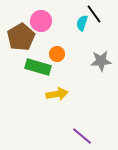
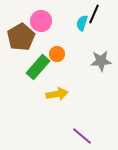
black line: rotated 60 degrees clockwise
green rectangle: rotated 65 degrees counterclockwise
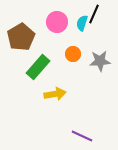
pink circle: moved 16 px right, 1 px down
orange circle: moved 16 px right
gray star: moved 1 px left
yellow arrow: moved 2 px left
purple line: rotated 15 degrees counterclockwise
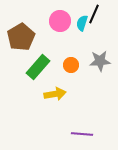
pink circle: moved 3 px right, 1 px up
orange circle: moved 2 px left, 11 px down
purple line: moved 2 px up; rotated 20 degrees counterclockwise
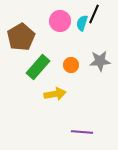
purple line: moved 2 px up
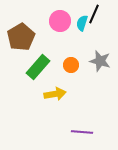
gray star: rotated 20 degrees clockwise
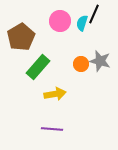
orange circle: moved 10 px right, 1 px up
purple line: moved 30 px left, 3 px up
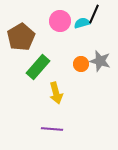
cyan semicircle: rotated 56 degrees clockwise
yellow arrow: moved 1 px right, 1 px up; rotated 85 degrees clockwise
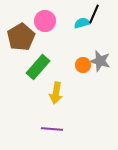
pink circle: moved 15 px left
orange circle: moved 2 px right, 1 px down
yellow arrow: rotated 25 degrees clockwise
